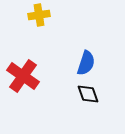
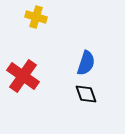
yellow cross: moved 3 px left, 2 px down; rotated 25 degrees clockwise
black diamond: moved 2 px left
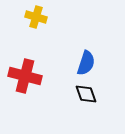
red cross: moved 2 px right; rotated 20 degrees counterclockwise
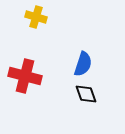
blue semicircle: moved 3 px left, 1 px down
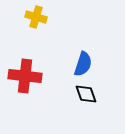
red cross: rotated 8 degrees counterclockwise
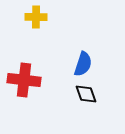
yellow cross: rotated 15 degrees counterclockwise
red cross: moved 1 px left, 4 px down
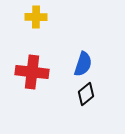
red cross: moved 8 px right, 8 px up
black diamond: rotated 70 degrees clockwise
